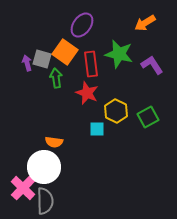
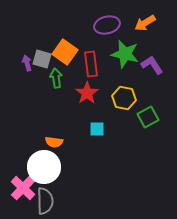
purple ellipse: moved 25 px right; rotated 40 degrees clockwise
green star: moved 6 px right
red star: rotated 15 degrees clockwise
yellow hexagon: moved 8 px right, 13 px up; rotated 15 degrees counterclockwise
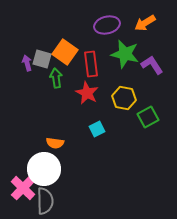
red star: rotated 10 degrees counterclockwise
cyan square: rotated 28 degrees counterclockwise
orange semicircle: moved 1 px right, 1 px down
white circle: moved 2 px down
